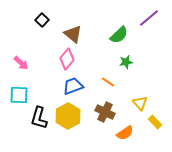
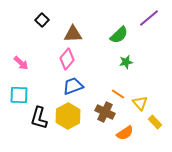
brown triangle: rotated 42 degrees counterclockwise
orange line: moved 10 px right, 12 px down
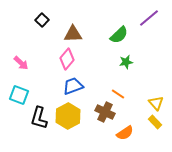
cyan square: rotated 18 degrees clockwise
yellow triangle: moved 16 px right
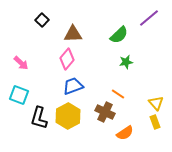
yellow rectangle: rotated 24 degrees clockwise
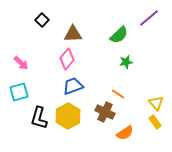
cyan square: moved 3 px up; rotated 36 degrees counterclockwise
yellow rectangle: rotated 16 degrees counterclockwise
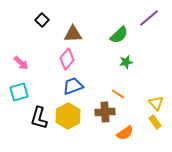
brown cross: rotated 30 degrees counterclockwise
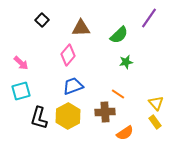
purple line: rotated 15 degrees counterclockwise
brown triangle: moved 8 px right, 6 px up
pink diamond: moved 1 px right, 4 px up
cyan square: moved 2 px right, 1 px up
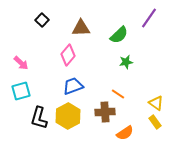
yellow triangle: rotated 14 degrees counterclockwise
